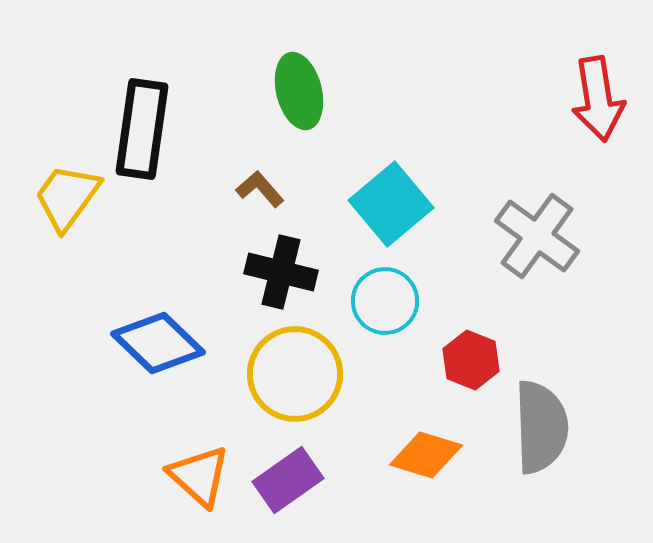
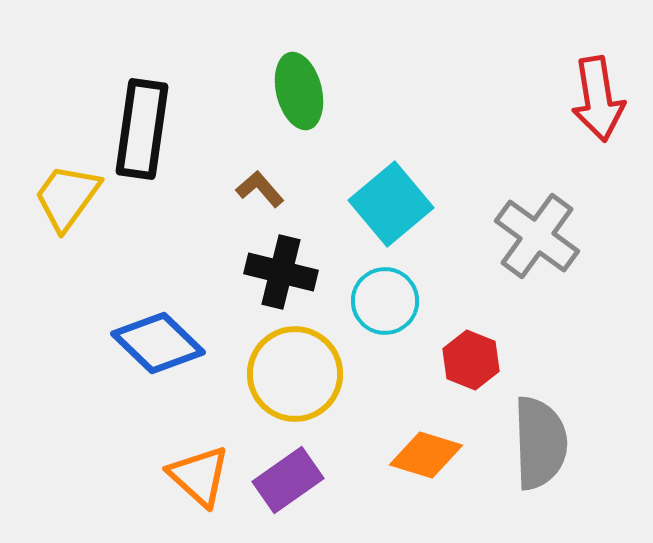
gray semicircle: moved 1 px left, 16 px down
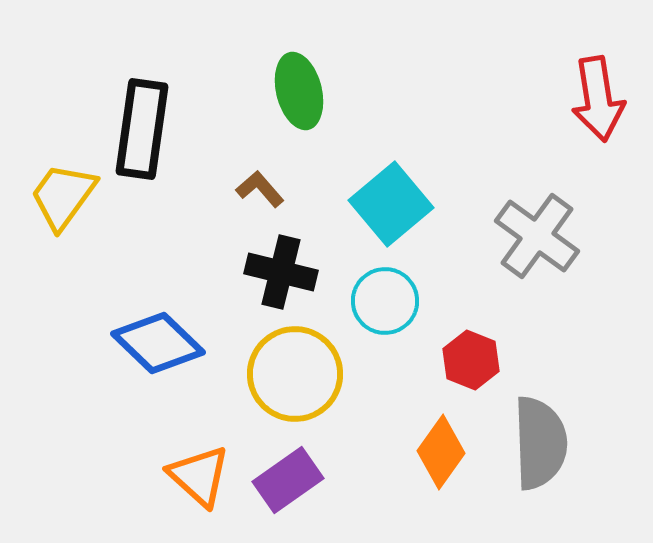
yellow trapezoid: moved 4 px left, 1 px up
orange diamond: moved 15 px right, 3 px up; rotated 72 degrees counterclockwise
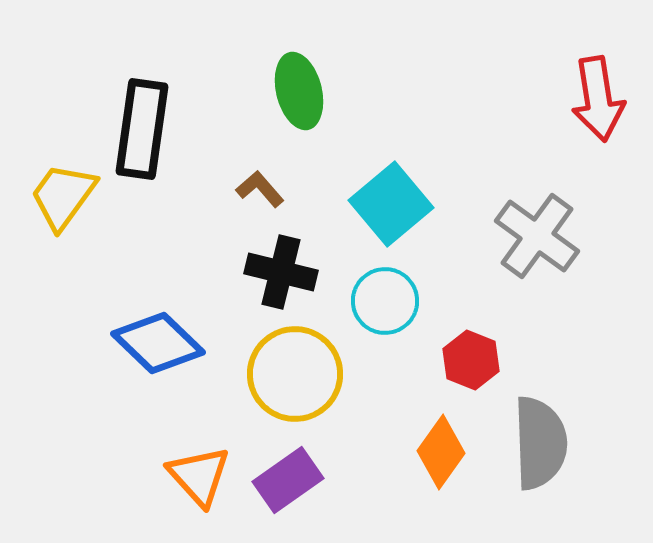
orange triangle: rotated 6 degrees clockwise
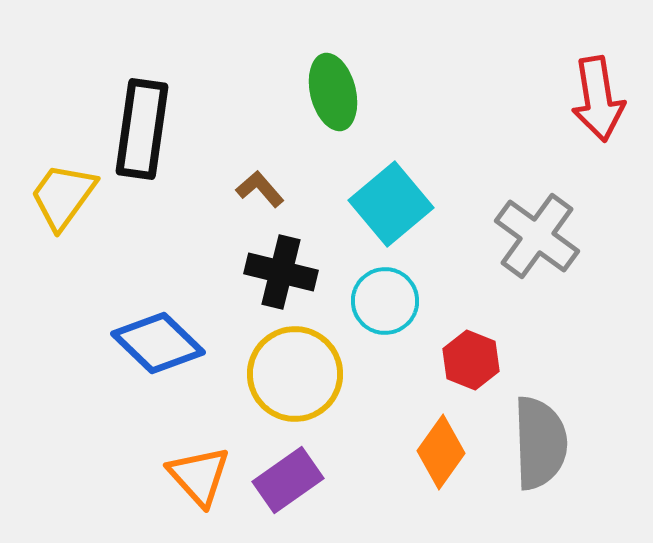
green ellipse: moved 34 px right, 1 px down
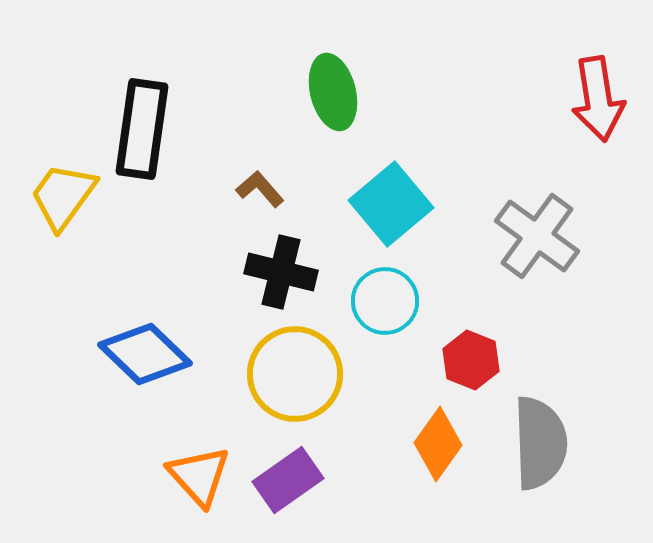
blue diamond: moved 13 px left, 11 px down
orange diamond: moved 3 px left, 8 px up
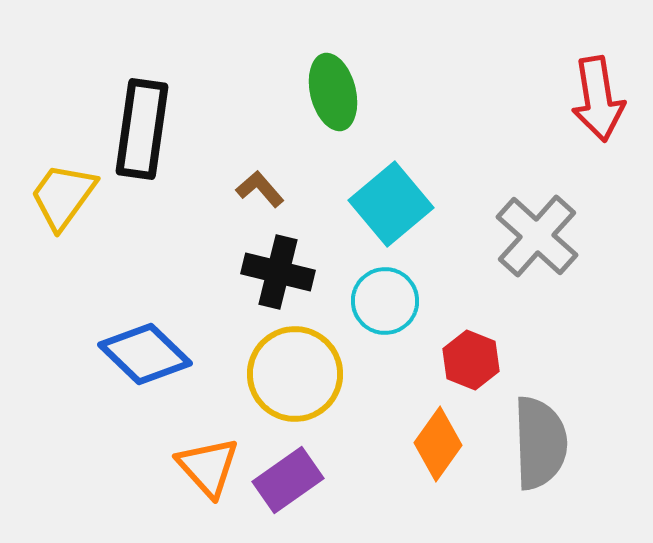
gray cross: rotated 6 degrees clockwise
black cross: moved 3 px left
orange triangle: moved 9 px right, 9 px up
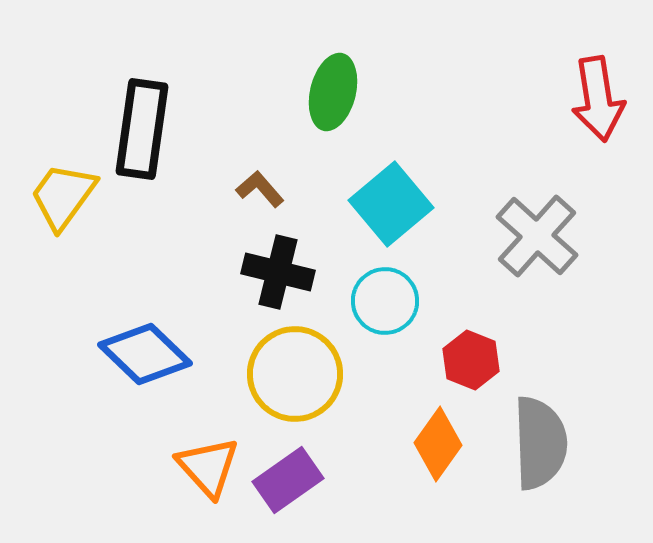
green ellipse: rotated 28 degrees clockwise
